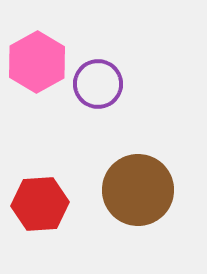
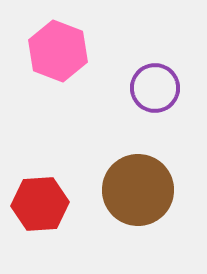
pink hexagon: moved 21 px right, 11 px up; rotated 10 degrees counterclockwise
purple circle: moved 57 px right, 4 px down
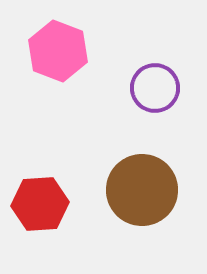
brown circle: moved 4 px right
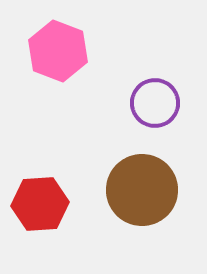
purple circle: moved 15 px down
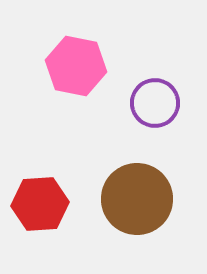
pink hexagon: moved 18 px right, 15 px down; rotated 10 degrees counterclockwise
brown circle: moved 5 px left, 9 px down
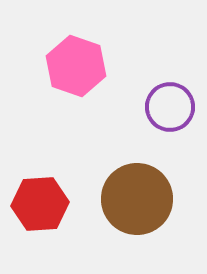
pink hexagon: rotated 8 degrees clockwise
purple circle: moved 15 px right, 4 px down
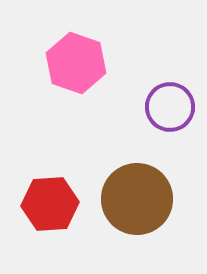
pink hexagon: moved 3 px up
red hexagon: moved 10 px right
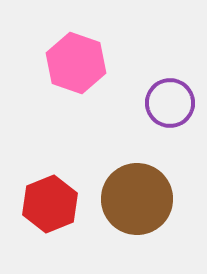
purple circle: moved 4 px up
red hexagon: rotated 18 degrees counterclockwise
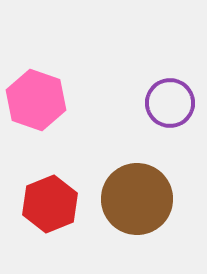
pink hexagon: moved 40 px left, 37 px down
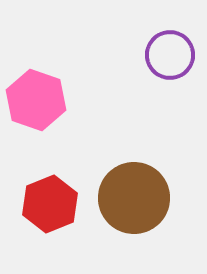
purple circle: moved 48 px up
brown circle: moved 3 px left, 1 px up
